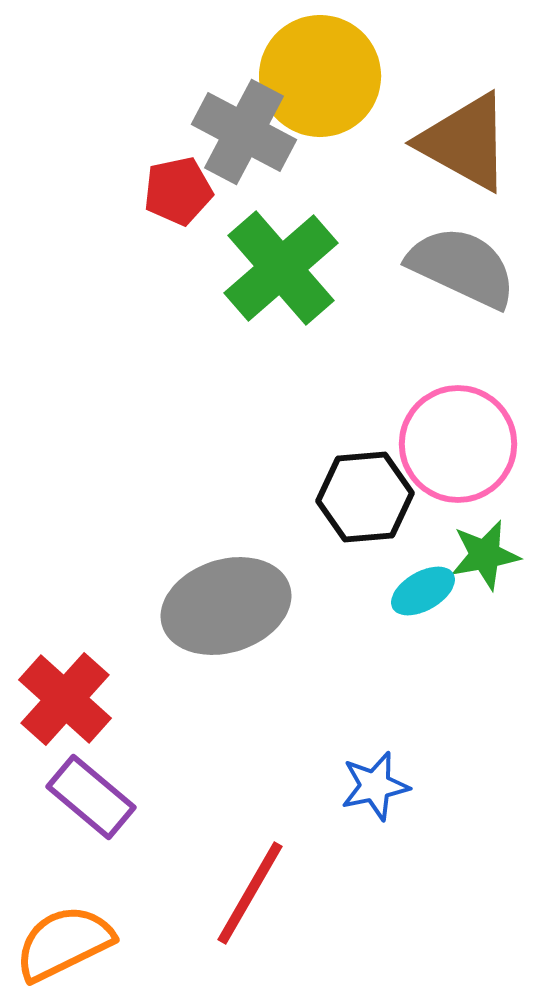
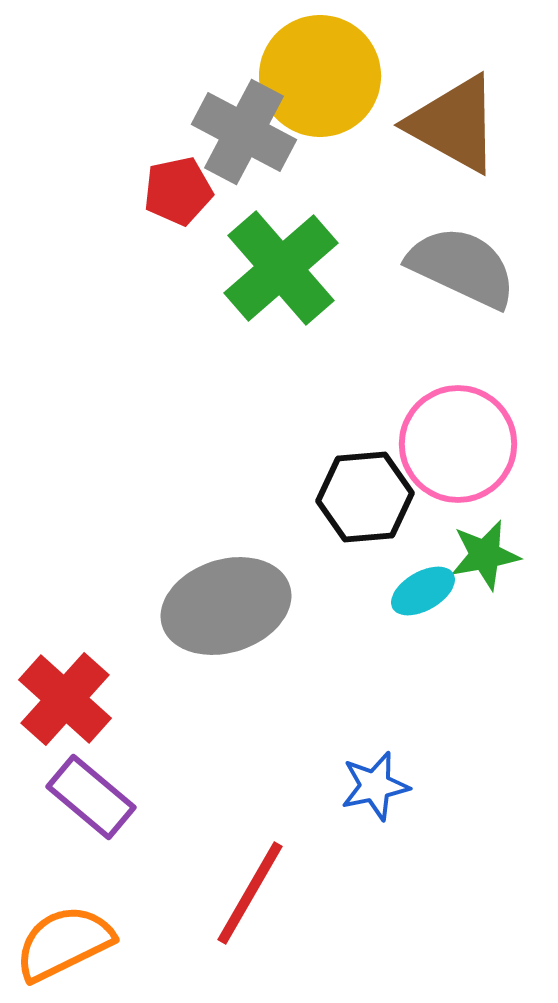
brown triangle: moved 11 px left, 18 px up
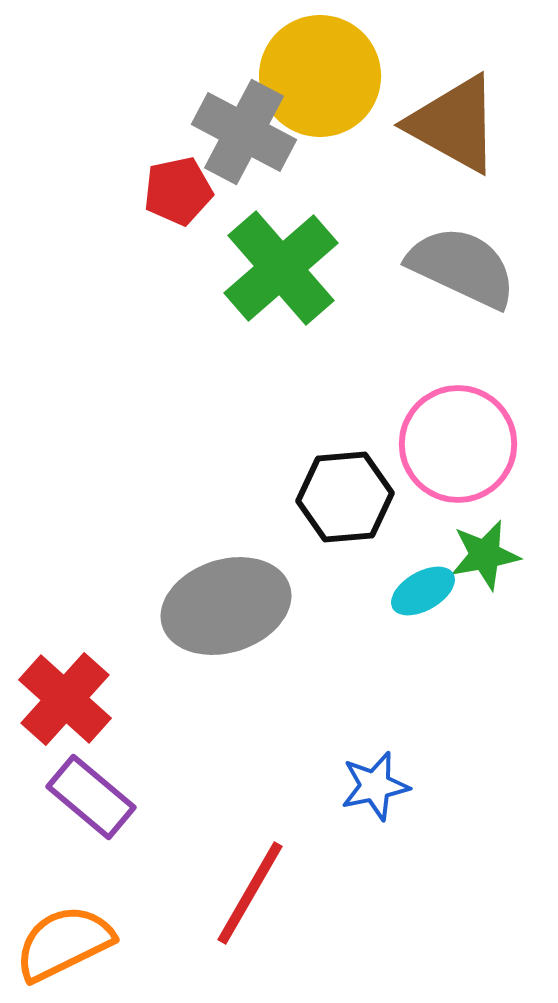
black hexagon: moved 20 px left
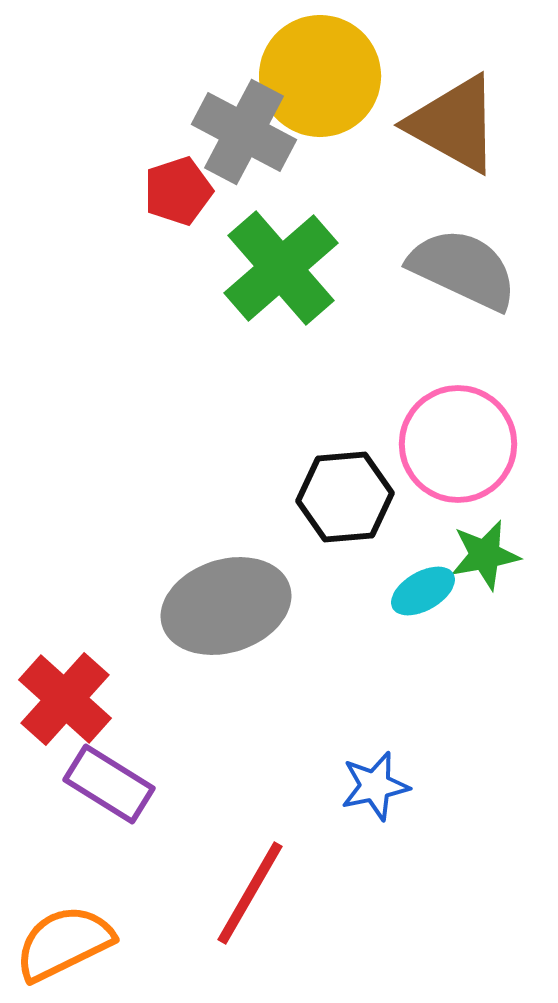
red pentagon: rotated 6 degrees counterclockwise
gray semicircle: moved 1 px right, 2 px down
purple rectangle: moved 18 px right, 13 px up; rotated 8 degrees counterclockwise
